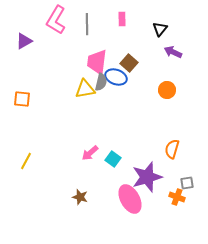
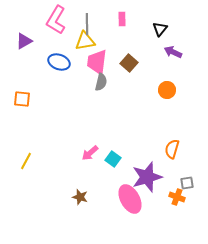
blue ellipse: moved 57 px left, 15 px up
yellow triangle: moved 48 px up
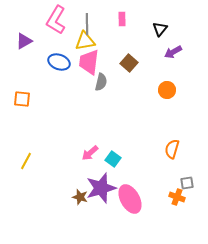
purple arrow: rotated 54 degrees counterclockwise
pink trapezoid: moved 8 px left
purple star: moved 46 px left, 11 px down
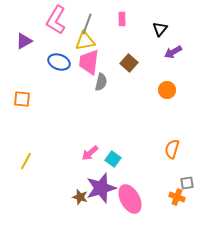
gray line: rotated 20 degrees clockwise
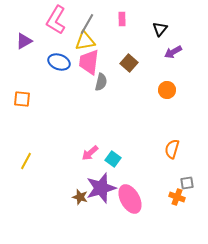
gray line: rotated 10 degrees clockwise
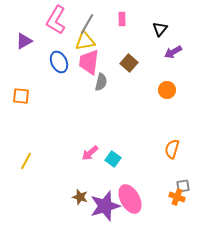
blue ellipse: rotated 45 degrees clockwise
orange square: moved 1 px left, 3 px up
gray square: moved 4 px left, 3 px down
purple star: moved 4 px right, 18 px down
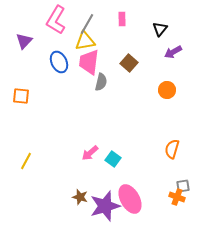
purple triangle: rotated 18 degrees counterclockwise
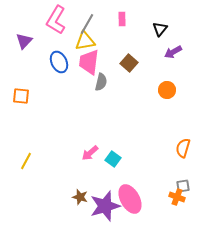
orange semicircle: moved 11 px right, 1 px up
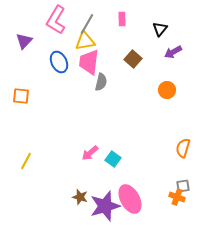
brown square: moved 4 px right, 4 px up
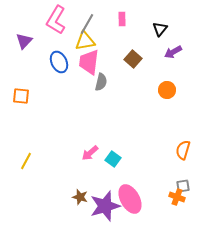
orange semicircle: moved 2 px down
